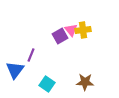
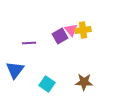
purple line: moved 2 px left, 12 px up; rotated 64 degrees clockwise
brown star: moved 1 px left
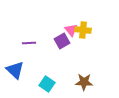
yellow cross: rotated 14 degrees clockwise
purple square: moved 2 px right, 5 px down
blue triangle: rotated 24 degrees counterclockwise
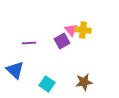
brown star: rotated 12 degrees counterclockwise
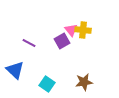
purple line: rotated 32 degrees clockwise
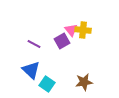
purple line: moved 5 px right, 1 px down
blue triangle: moved 16 px right
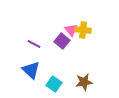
purple square: rotated 21 degrees counterclockwise
cyan square: moved 7 px right
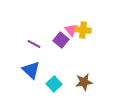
purple square: moved 1 px left, 1 px up
cyan square: rotated 14 degrees clockwise
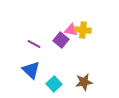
pink triangle: rotated 40 degrees counterclockwise
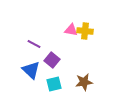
yellow cross: moved 2 px right, 1 px down
purple square: moved 9 px left, 20 px down
cyan square: rotated 28 degrees clockwise
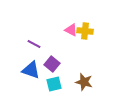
pink triangle: rotated 16 degrees clockwise
purple square: moved 4 px down
blue triangle: rotated 24 degrees counterclockwise
brown star: rotated 24 degrees clockwise
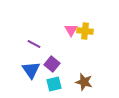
pink triangle: rotated 32 degrees clockwise
blue triangle: rotated 36 degrees clockwise
